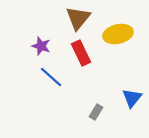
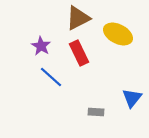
brown triangle: rotated 24 degrees clockwise
yellow ellipse: rotated 40 degrees clockwise
purple star: rotated 12 degrees clockwise
red rectangle: moved 2 px left
gray rectangle: rotated 63 degrees clockwise
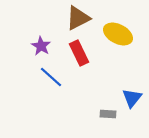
gray rectangle: moved 12 px right, 2 px down
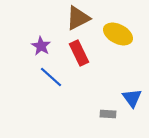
blue triangle: rotated 15 degrees counterclockwise
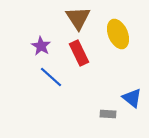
brown triangle: rotated 36 degrees counterclockwise
yellow ellipse: rotated 40 degrees clockwise
blue triangle: rotated 15 degrees counterclockwise
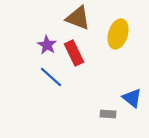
brown triangle: rotated 36 degrees counterclockwise
yellow ellipse: rotated 40 degrees clockwise
purple star: moved 6 px right, 1 px up
red rectangle: moved 5 px left
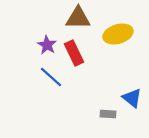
brown triangle: rotated 20 degrees counterclockwise
yellow ellipse: rotated 56 degrees clockwise
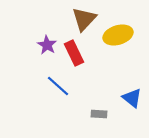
brown triangle: moved 6 px right, 1 px down; rotated 48 degrees counterclockwise
yellow ellipse: moved 1 px down
blue line: moved 7 px right, 9 px down
gray rectangle: moved 9 px left
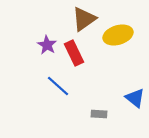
brown triangle: rotated 12 degrees clockwise
blue triangle: moved 3 px right
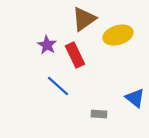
red rectangle: moved 1 px right, 2 px down
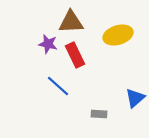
brown triangle: moved 13 px left, 3 px down; rotated 32 degrees clockwise
purple star: moved 1 px right, 1 px up; rotated 18 degrees counterclockwise
blue triangle: rotated 40 degrees clockwise
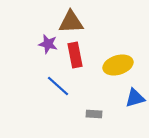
yellow ellipse: moved 30 px down
red rectangle: rotated 15 degrees clockwise
blue triangle: rotated 25 degrees clockwise
gray rectangle: moved 5 px left
